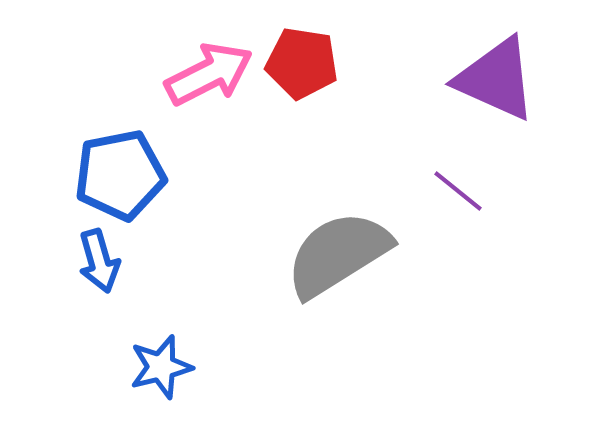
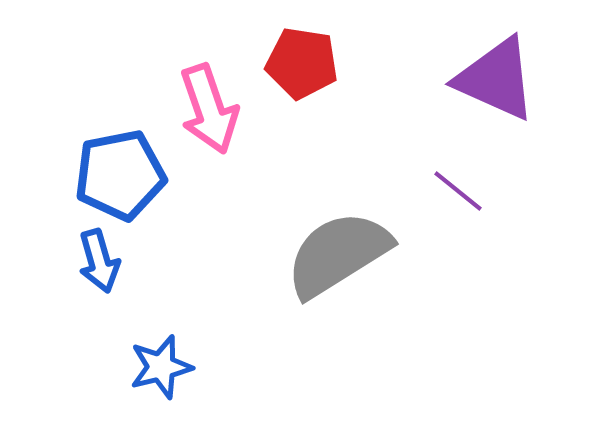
pink arrow: moved 35 px down; rotated 98 degrees clockwise
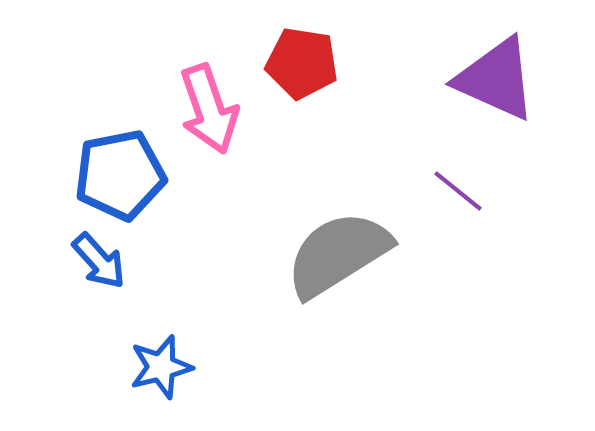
blue arrow: rotated 26 degrees counterclockwise
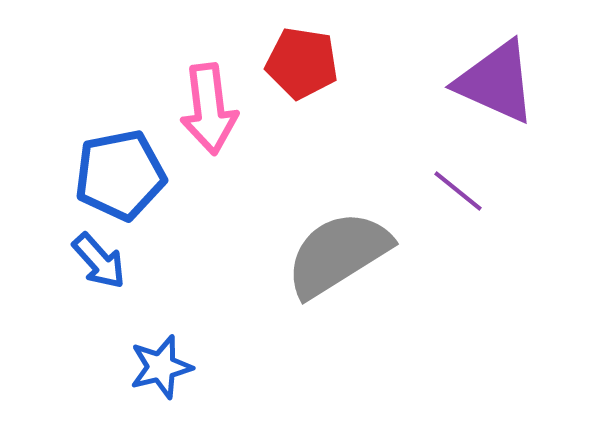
purple triangle: moved 3 px down
pink arrow: rotated 12 degrees clockwise
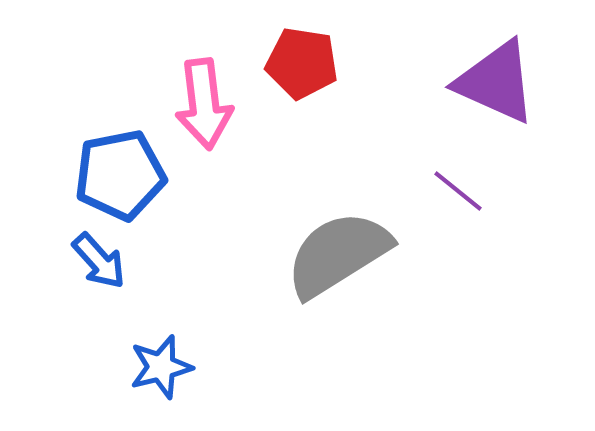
pink arrow: moved 5 px left, 5 px up
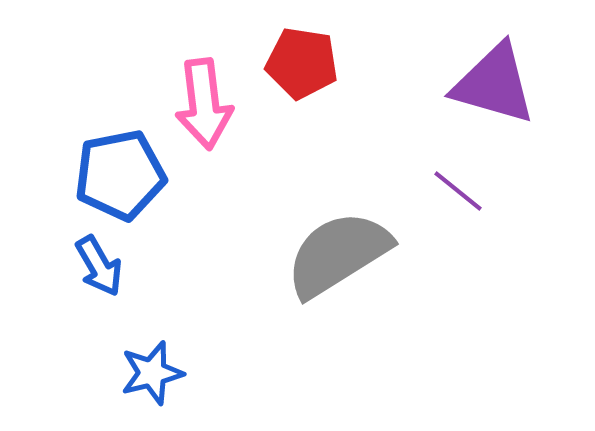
purple triangle: moved 2 px left, 2 px down; rotated 8 degrees counterclockwise
blue arrow: moved 5 px down; rotated 12 degrees clockwise
blue star: moved 9 px left, 6 px down
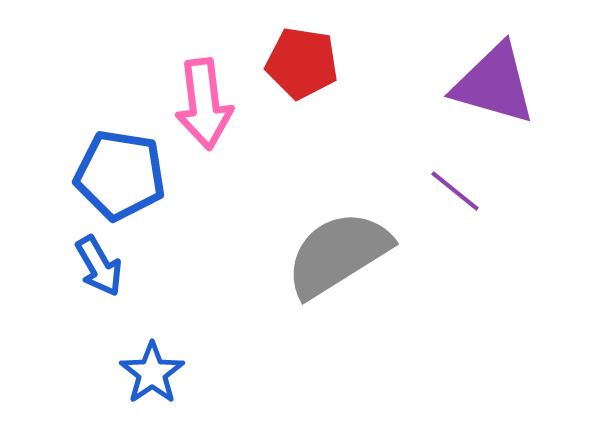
blue pentagon: rotated 20 degrees clockwise
purple line: moved 3 px left
blue star: rotated 20 degrees counterclockwise
